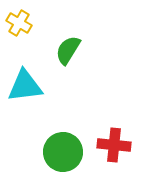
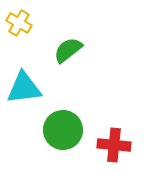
green semicircle: rotated 20 degrees clockwise
cyan triangle: moved 1 px left, 2 px down
green circle: moved 22 px up
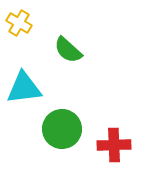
green semicircle: rotated 100 degrees counterclockwise
green circle: moved 1 px left, 1 px up
red cross: rotated 8 degrees counterclockwise
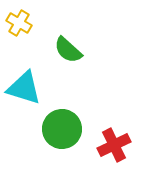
cyan triangle: rotated 24 degrees clockwise
red cross: rotated 24 degrees counterclockwise
